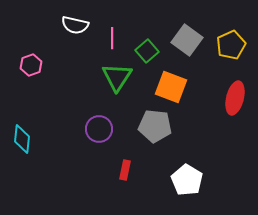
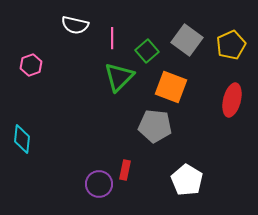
green triangle: moved 2 px right; rotated 12 degrees clockwise
red ellipse: moved 3 px left, 2 px down
purple circle: moved 55 px down
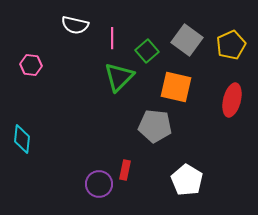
pink hexagon: rotated 25 degrees clockwise
orange square: moved 5 px right; rotated 8 degrees counterclockwise
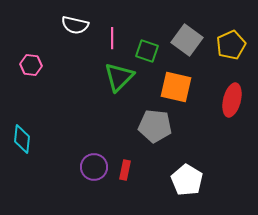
green square: rotated 30 degrees counterclockwise
purple circle: moved 5 px left, 17 px up
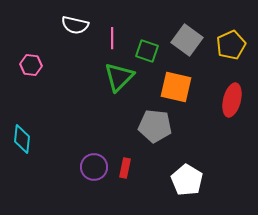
red rectangle: moved 2 px up
